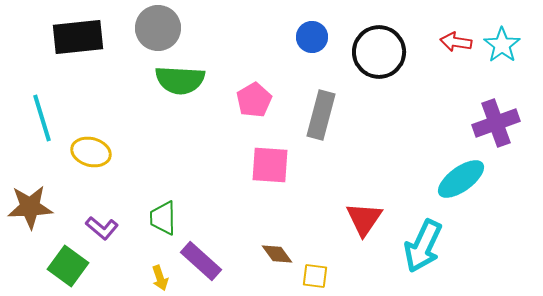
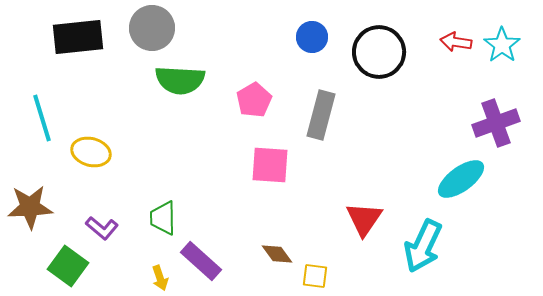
gray circle: moved 6 px left
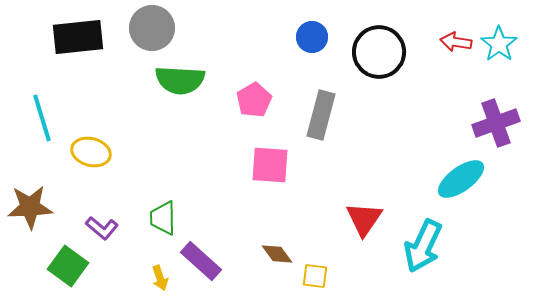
cyan star: moved 3 px left, 1 px up
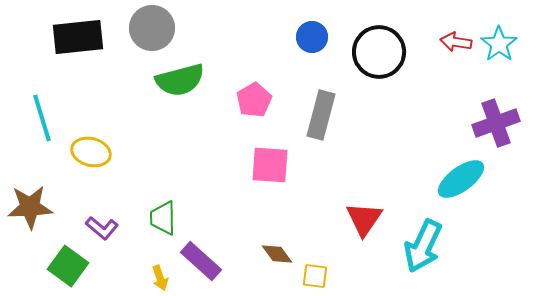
green semicircle: rotated 18 degrees counterclockwise
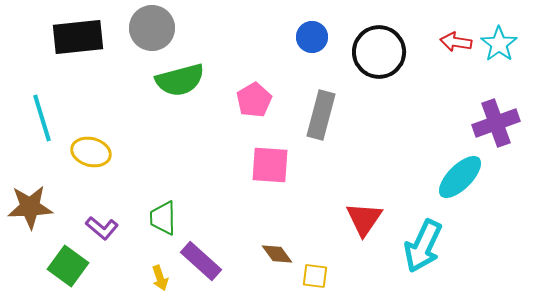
cyan ellipse: moved 1 px left, 2 px up; rotated 9 degrees counterclockwise
